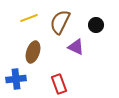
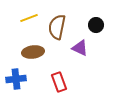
brown semicircle: moved 3 px left, 5 px down; rotated 15 degrees counterclockwise
purple triangle: moved 4 px right, 1 px down
brown ellipse: rotated 65 degrees clockwise
red rectangle: moved 2 px up
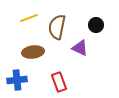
blue cross: moved 1 px right, 1 px down
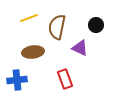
red rectangle: moved 6 px right, 3 px up
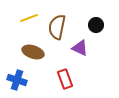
brown ellipse: rotated 25 degrees clockwise
blue cross: rotated 24 degrees clockwise
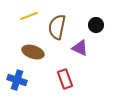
yellow line: moved 2 px up
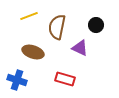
red rectangle: rotated 54 degrees counterclockwise
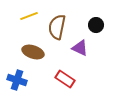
red rectangle: rotated 18 degrees clockwise
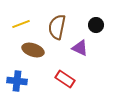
yellow line: moved 8 px left, 8 px down
brown ellipse: moved 2 px up
blue cross: moved 1 px down; rotated 12 degrees counterclockwise
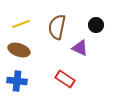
brown ellipse: moved 14 px left
